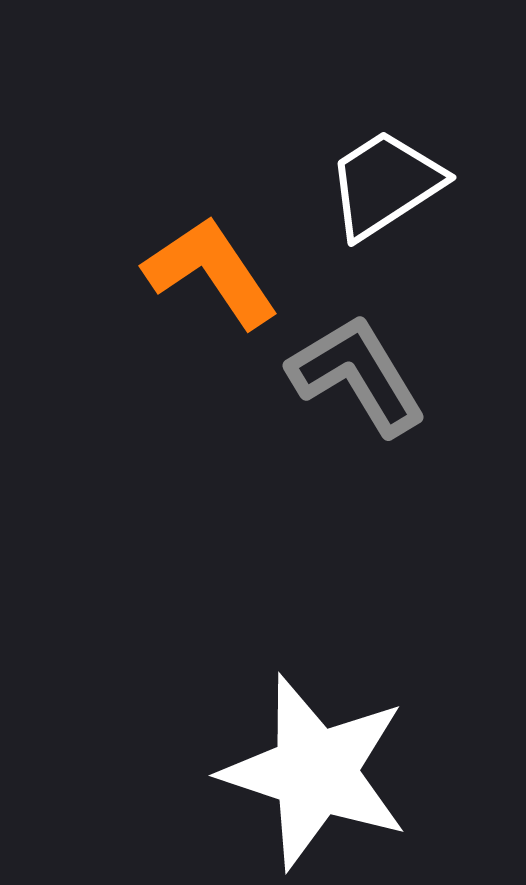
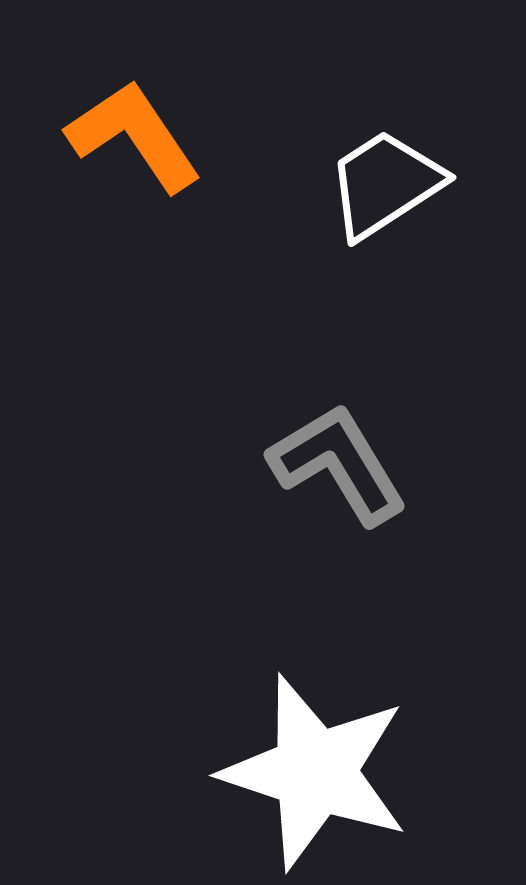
orange L-shape: moved 77 px left, 136 px up
gray L-shape: moved 19 px left, 89 px down
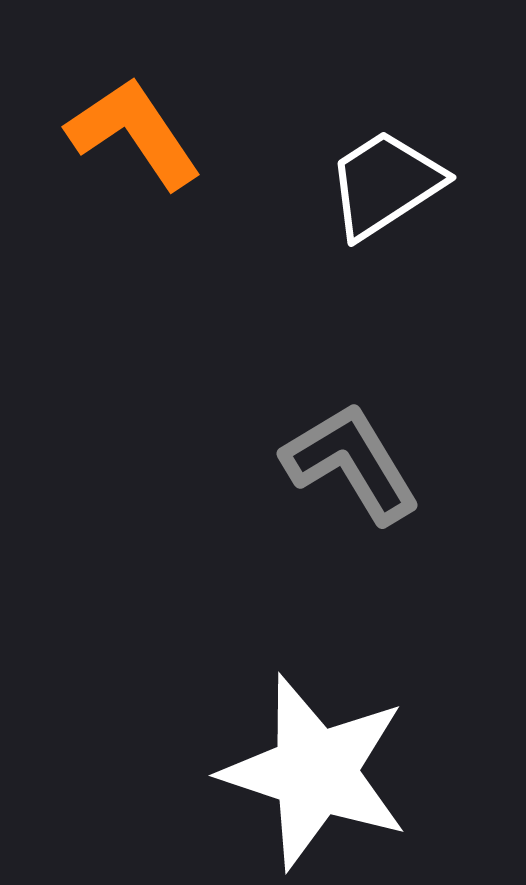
orange L-shape: moved 3 px up
gray L-shape: moved 13 px right, 1 px up
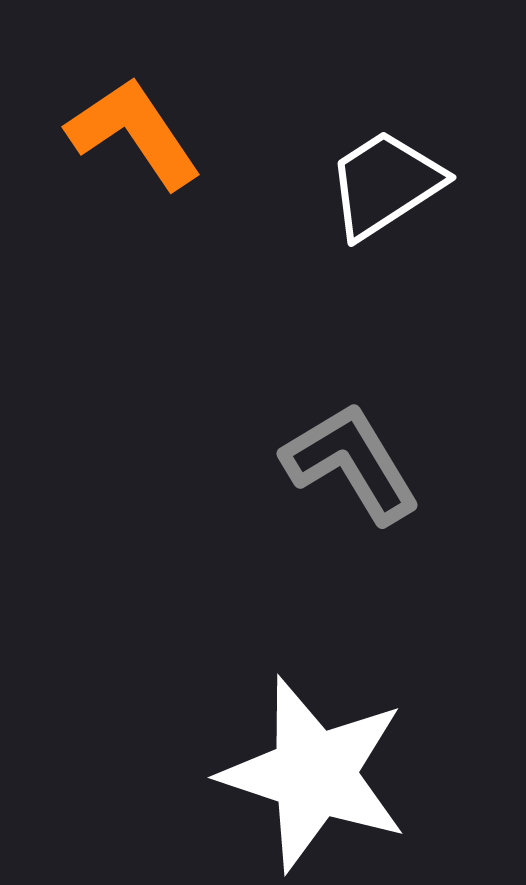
white star: moved 1 px left, 2 px down
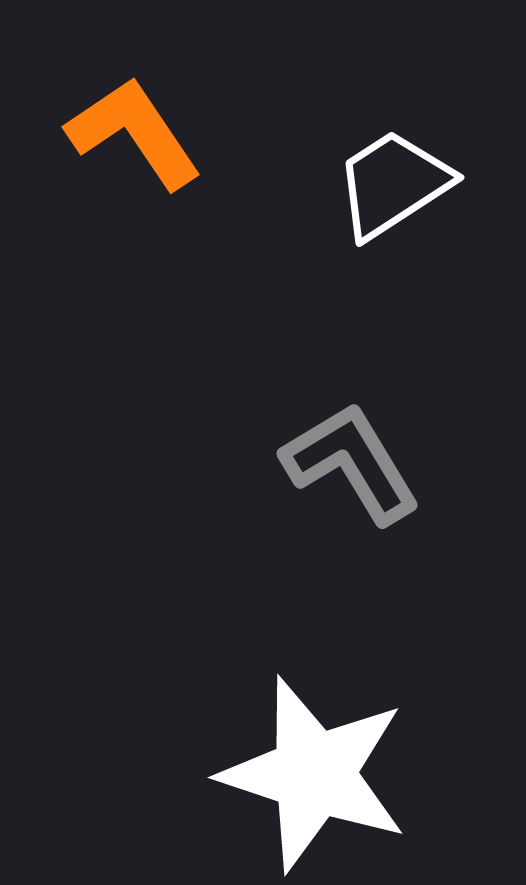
white trapezoid: moved 8 px right
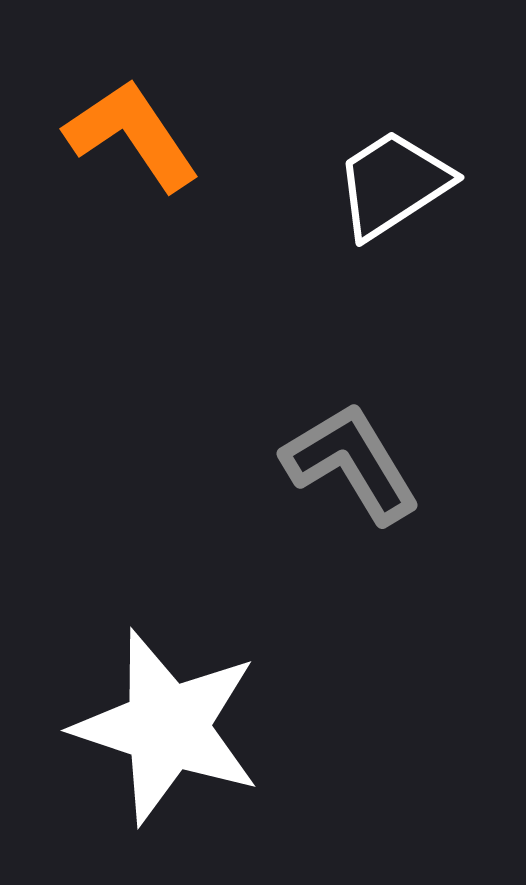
orange L-shape: moved 2 px left, 2 px down
white star: moved 147 px left, 47 px up
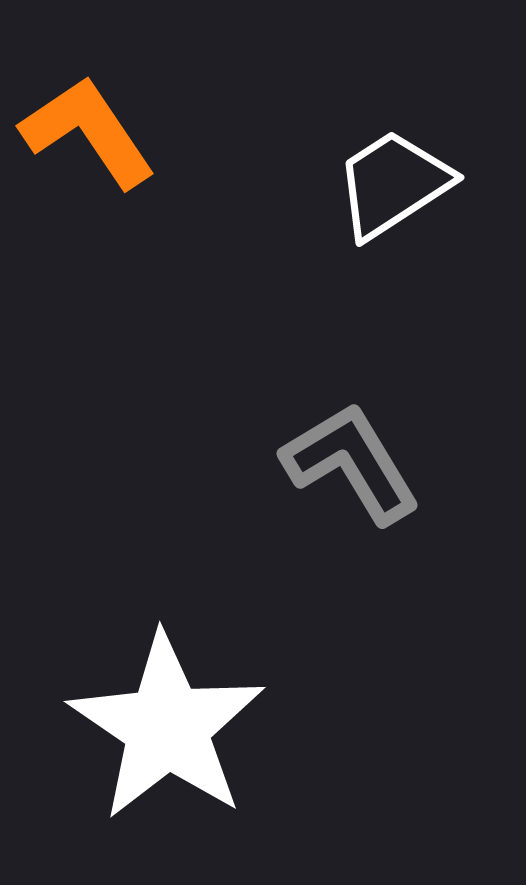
orange L-shape: moved 44 px left, 3 px up
white star: rotated 16 degrees clockwise
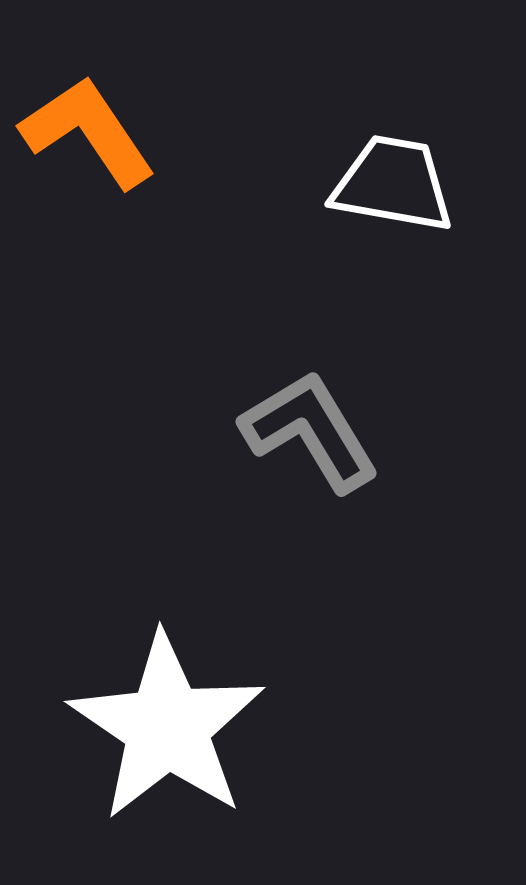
white trapezoid: rotated 43 degrees clockwise
gray L-shape: moved 41 px left, 32 px up
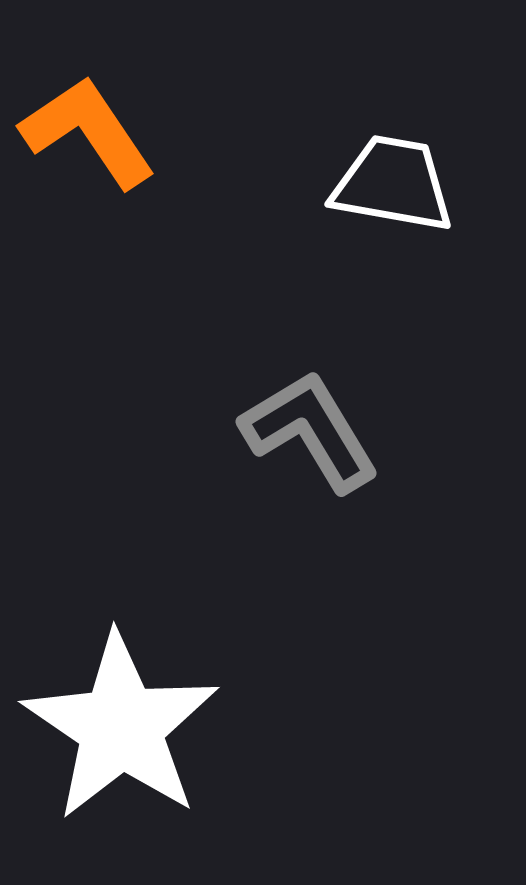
white star: moved 46 px left
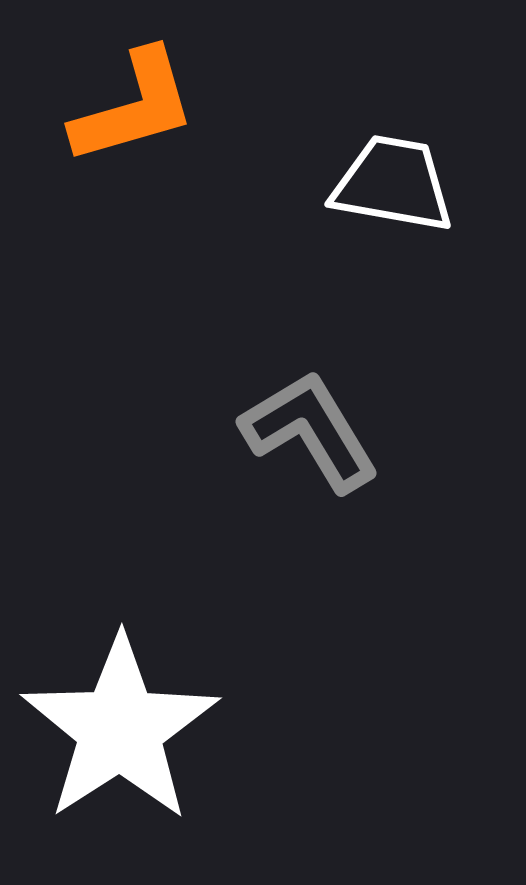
orange L-shape: moved 46 px right, 25 px up; rotated 108 degrees clockwise
white star: moved 1 px left, 2 px down; rotated 5 degrees clockwise
